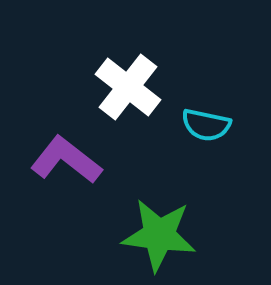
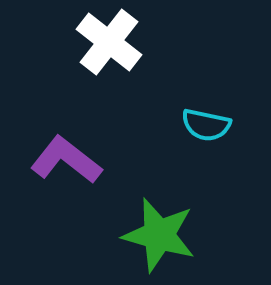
white cross: moved 19 px left, 45 px up
green star: rotated 8 degrees clockwise
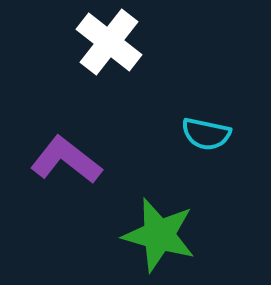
cyan semicircle: moved 9 px down
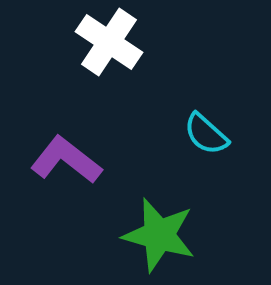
white cross: rotated 4 degrees counterclockwise
cyan semicircle: rotated 30 degrees clockwise
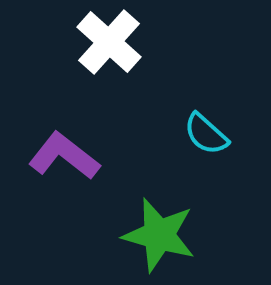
white cross: rotated 8 degrees clockwise
purple L-shape: moved 2 px left, 4 px up
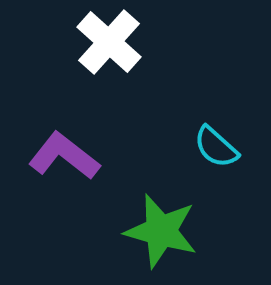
cyan semicircle: moved 10 px right, 13 px down
green star: moved 2 px right, 4 px up
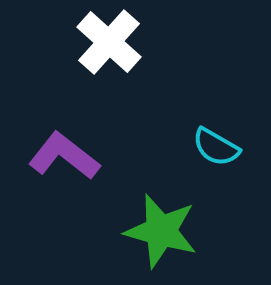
cyan semicircle: rotated 12 degrees counterclockwise
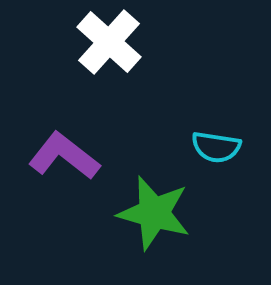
cyan semicircle: rotated 21 degrees counterclockwise
green star: moved 7 px left, 18 px up
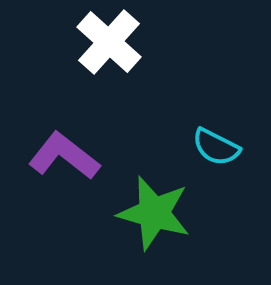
cyan semicircle: rotated 18 degrees clockwise
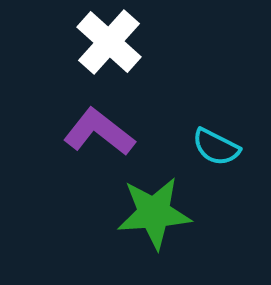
purple L-shape: moved 35 px right, 24 px up
green star: rotated 20 degrees counterclockwise
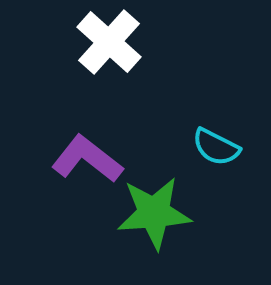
purple L-shape: moved 12 px left, 27 px down
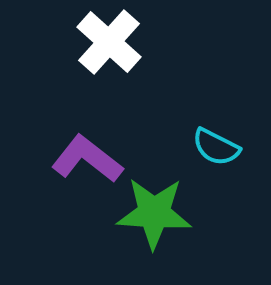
green star: rotated 8 degrees clockwise
